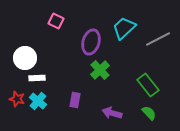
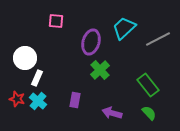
pink square: rotated 21 degrees counterclockwise
white rectangle: rotated 63 degrees counterclockwise
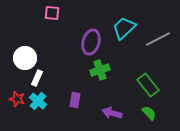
pink square: moved 4 px left, 8 px up
green cross: rotated 24 degrees clockwise
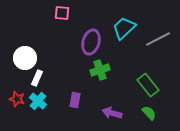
pink square: moved 10 px right
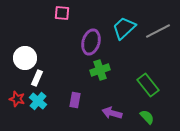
gray line: moved 8 px up
green semicircle: moved 2 px left, 4 px down
